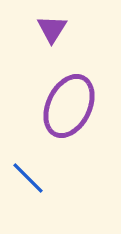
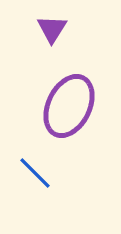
blue line: moved 7 px right, 5 px up
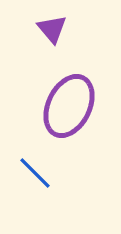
purple triangle: rotated 12 degrees counterclockwise
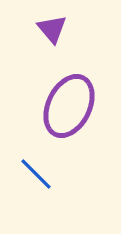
blue line: moved 1 px right, 1 px down
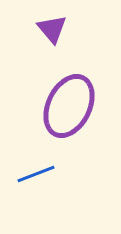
blue line: rotated 66 degrees counterclockwise
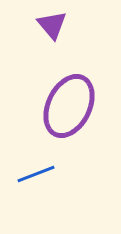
purple triangle: moved 4 px up
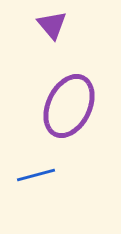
blue line: moved 1 px down; rotated 6 degrees clockwise
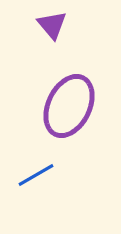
blue line: rotated 15 degrees counterclockwise
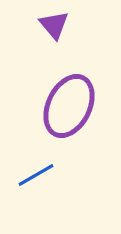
purple triangle: moved 2 px right
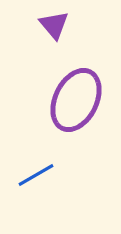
purple ellipse: moved 7 px right, 6 px up
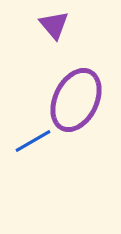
blue line: moved 3 px left, 34 px up
